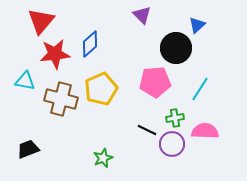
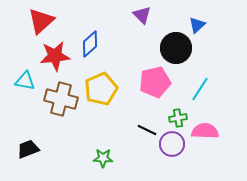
red triangle: rotated 8 degrees clockwise
red star: moved 2 px down
pink pentagon: rotated 8 degrees counterclockwise
green cross: moved 3 px right
green star: rotated 24 degrees clockwise
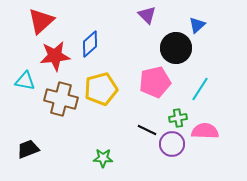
purple triangle: moved 5 px right
yellow pentagon: rotated 8 degrees clockwise
